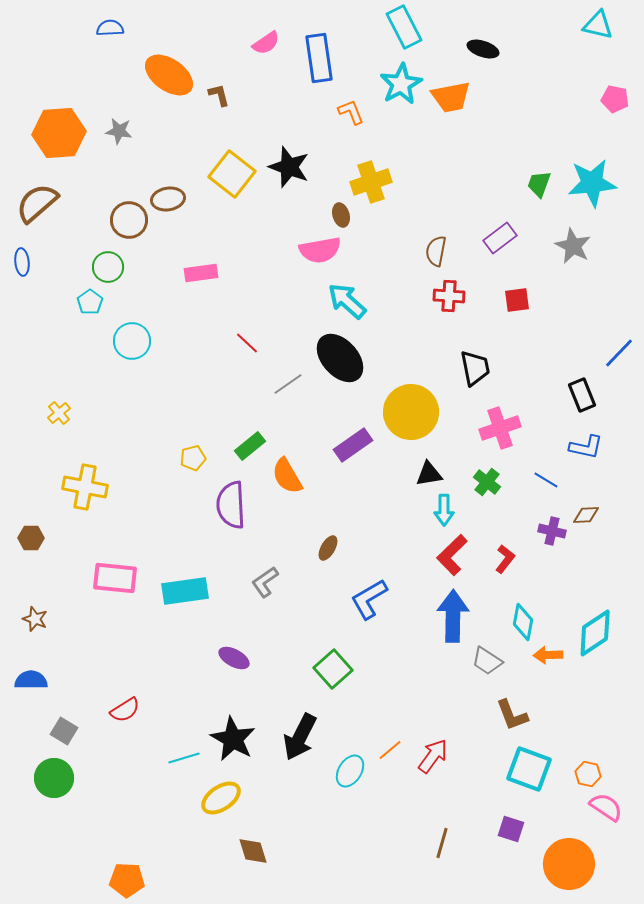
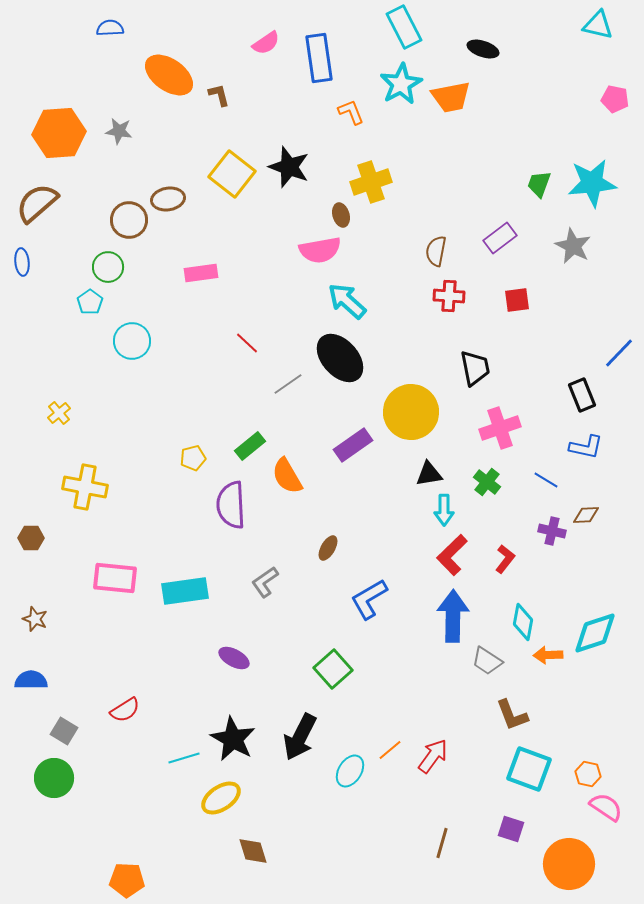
cyan diamond at (595, 633): rotated 15 degrees clockwise
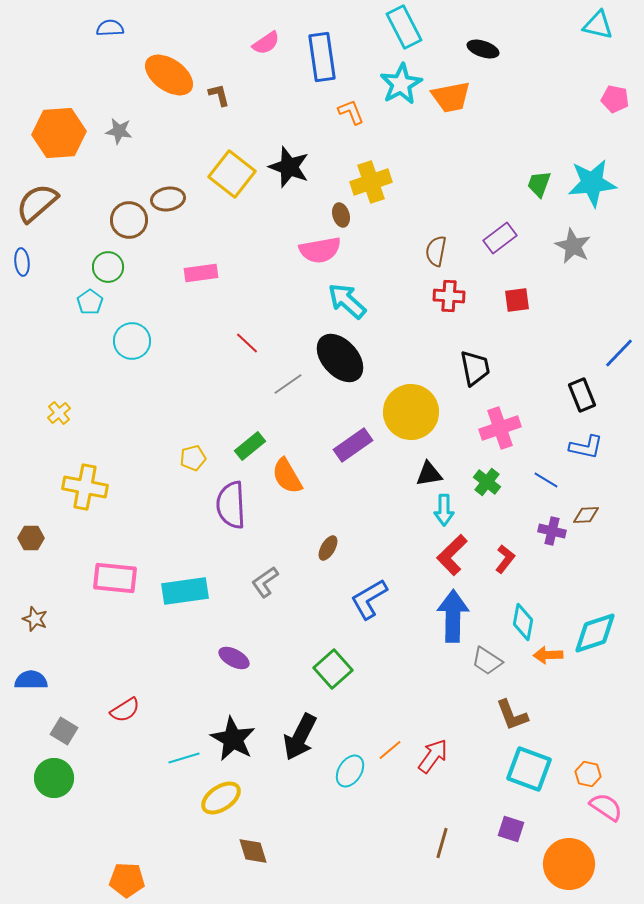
blue rectangle at (319, 58): moved 3 px right, 1 px up
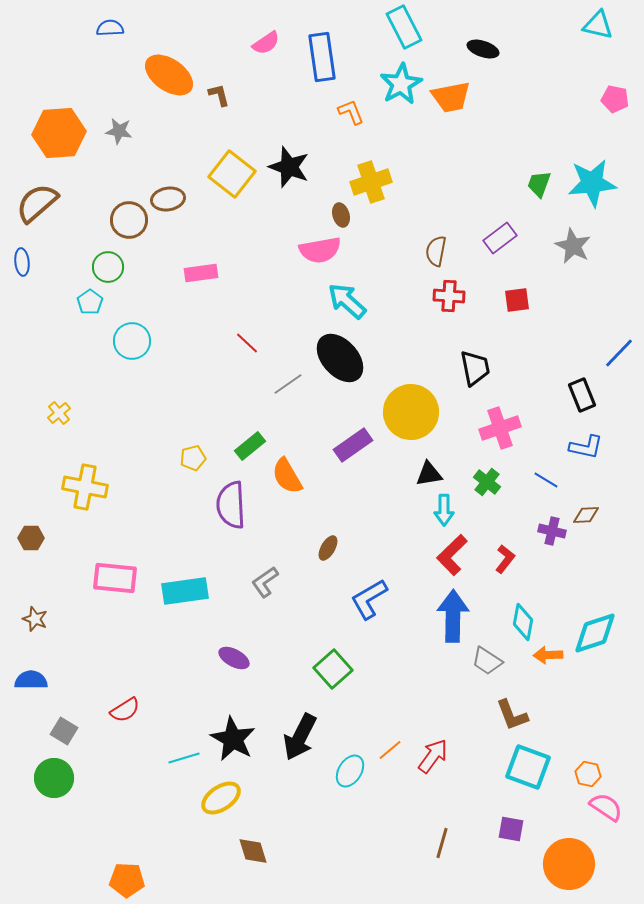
cyan square at (529, 769): moved 1 px left, 2 px up
purple square at (511, 829): rotated 8 degrees counterclockwise
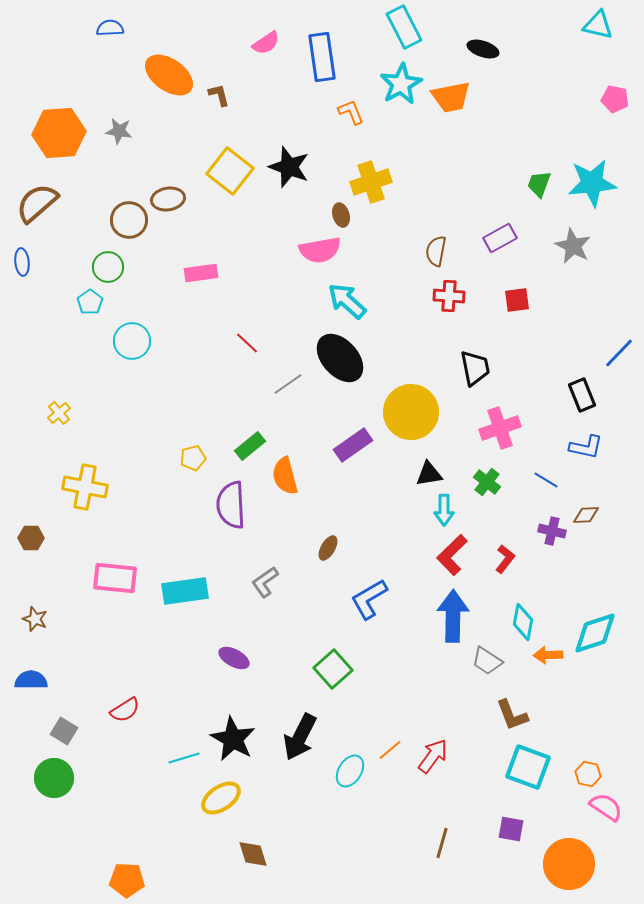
yellow square at (232, 174): moved 2 px left, 3 px up
purple rectangle at (500, 238): rotated 8 degrees clockwise
orange semicircle at (287, 476): moved 2 px left; rotated 15 degrees clockwise
brown diamond at (253, 851): moved 3 px down
